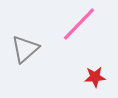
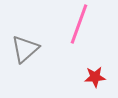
pink line: rotated 24 degrees counterclockwise
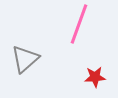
gray triangle: moved 10 px down
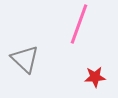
gray triangle: rotated 36 degrees counterclockwise
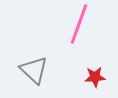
gray triangle: moved 9 px right, 11 px down
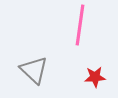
pink line: moved 1 px right, 1 px down; rotated 12 degrees counterclockwise
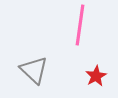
red star: moved 1 px right, 1 px up; rotated 25 degrees counterclockwise
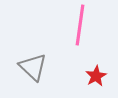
gray triangle: moved 1 px left, 3 px up
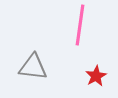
gray triangle: rotated 36 degrees counterclockwise
